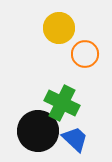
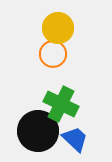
yellow circle: moved 1 px left
orange circle: moved 32 px left
green cross: moved 1 px left, 1 px down
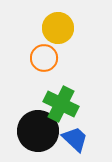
orange circle: moved 9 px left, 4 px down
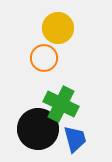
black circle: moved 2 px up
blue trapezoid: rotated 32 degrees clockwise
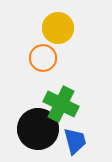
orange circle: moved 1 px left
blue trapezoid: moved 2 px down
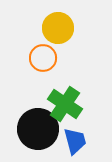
green cross: moved 4 px right; rotated 8 degrees clockwise
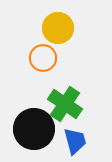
black circle: moved 4 px left
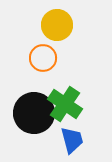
yellow circle: moved 1 px left, 3 px up
black circle: moved 16 px up
blue trapezoid: moved 3 px left, 1 px up
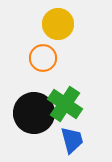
yellow circle: moved 1 px right, 1 px up
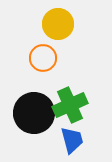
green cross: moved 5 px right, 1 px down; rotated 32 degrees clockwise
